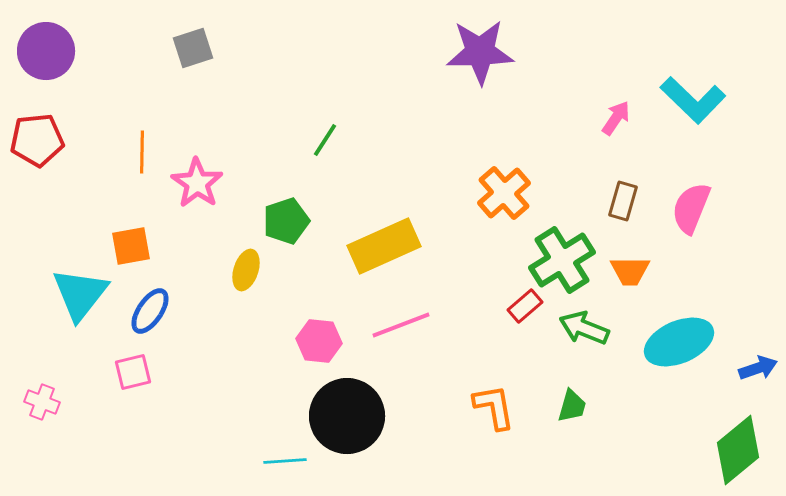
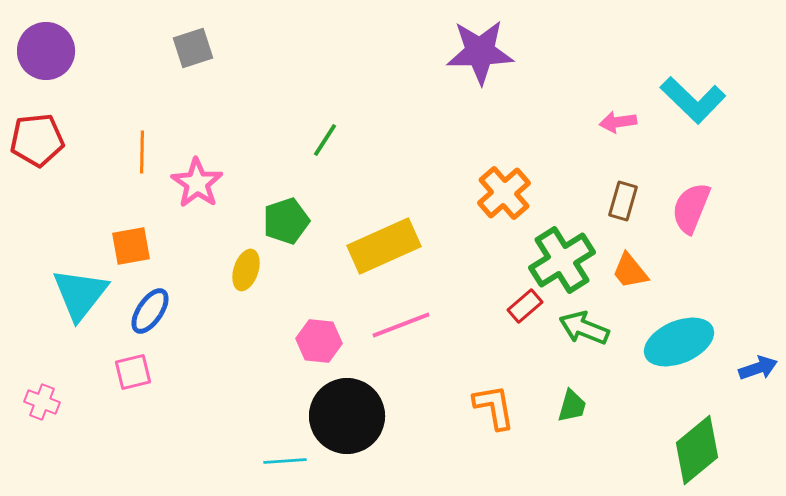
pink arrow: moved 2 px right, 4 px down; rotated 132 degrees counterclockwise
orange trapezoid: rotated 51 degrees clockwise
green diamond: moved 41 px left
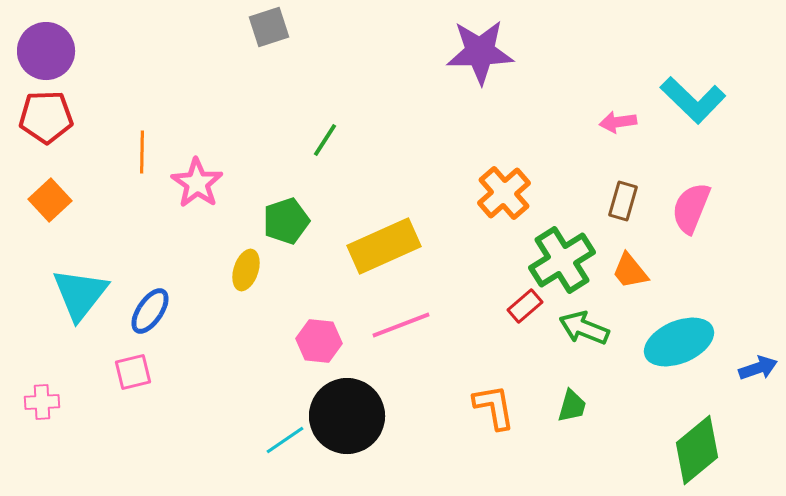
gray square: moved 76 px right, 21 px up
red pentagon: moved 9 px right, 23 px up; rotated 4 degrees clockwise
orange square: moved 81 px left, 46 px up; rotated 33 degrees counterclockwise
pink cross: rotated 24 degrees counterclockwise
cyan line: moved 21 px up; rotated 30 degrees counterclockwise
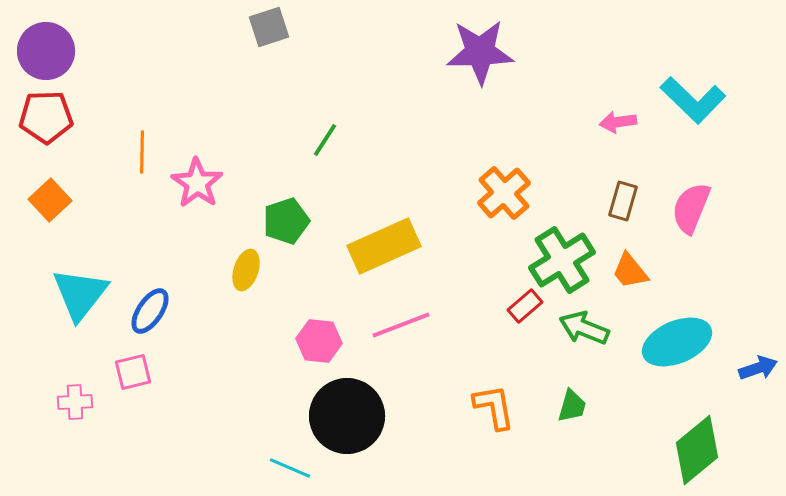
cyan ellipse: moved 2 px left
pink cross: moved 33 px right
cyan line: moved 5 px right, 28 px down; rotated 57 degrees clockwise
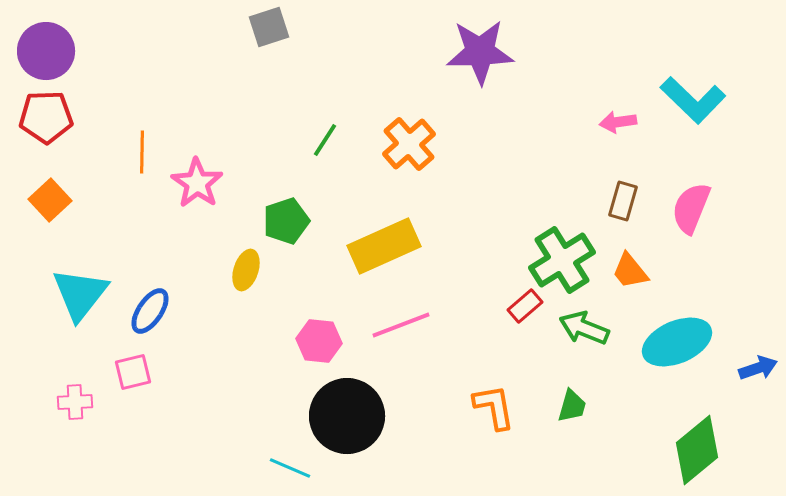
orange cross: moved 95 px left, 49 px up
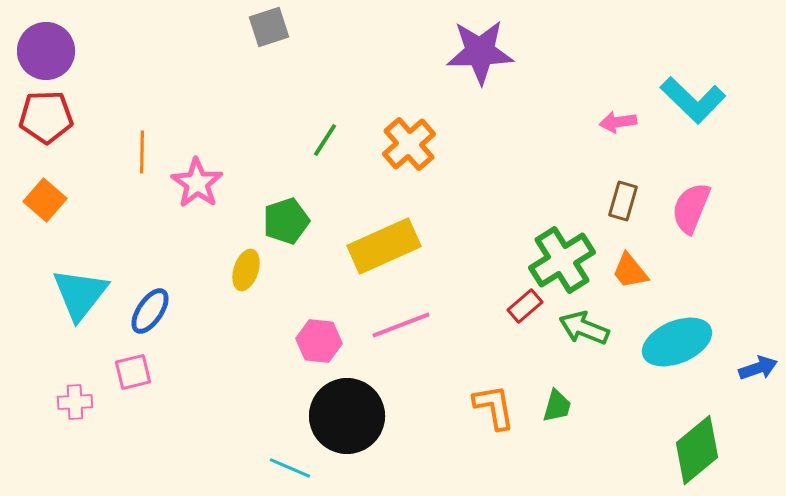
orange square: moved 5 px left; rotated 6 degrees counterclockwise
green trapezoid: moved 15 px left
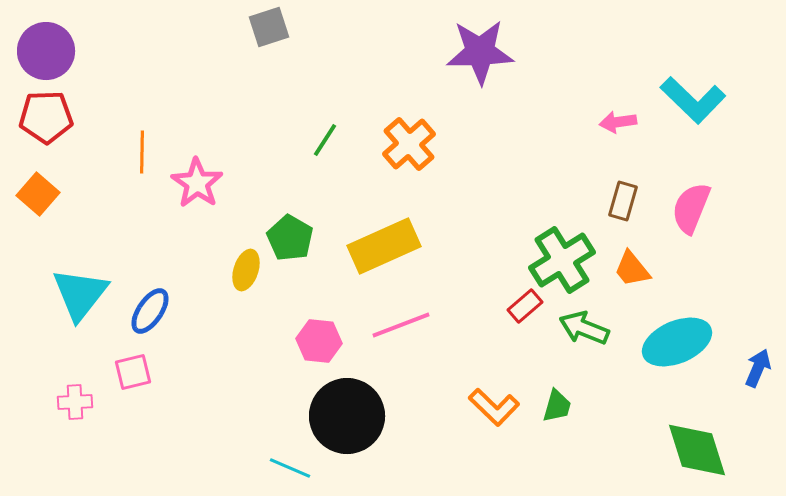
orange square: moved 7 px left, 6 px up
green pentagon: moved 4 px right, 17 px down; rotated 24 degrees counterclockwise
orange trapezoid: moved 2 px right, 2 px up
blue arrow: rotated 48 degrees counterclockwise
orange L-shape: rotated 144 degrees clockwise
green diamond: rotated 68 degrees counterclockwise
